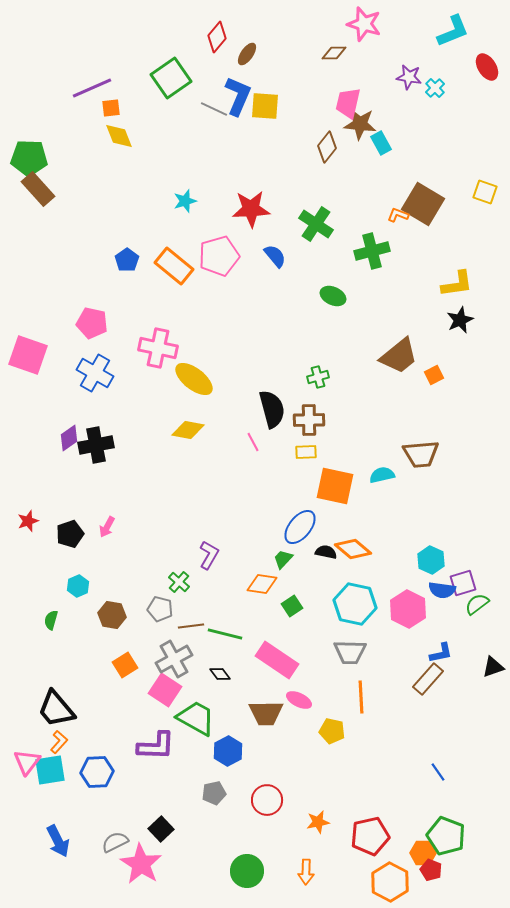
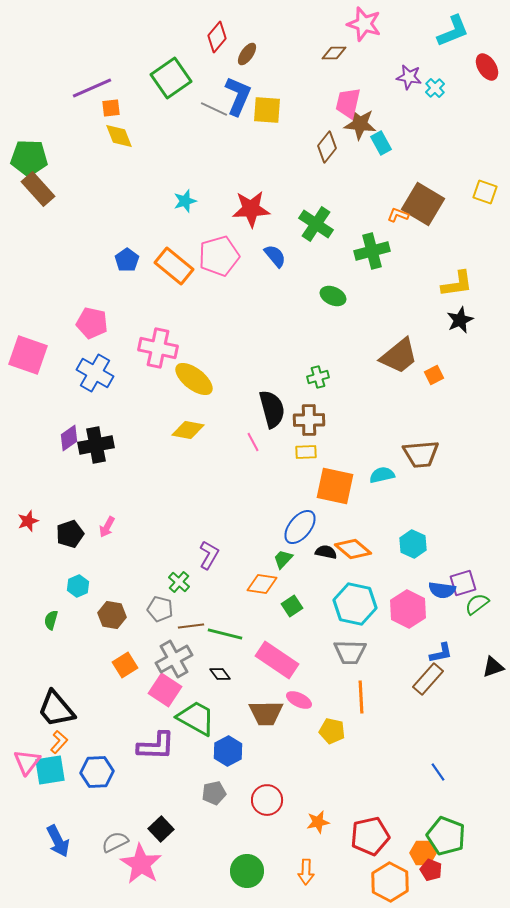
yellow square at (265, 106): moved 2 px right, 4 px down
cyan hexagon at (431, 560): moved 18 px left, 16 px up
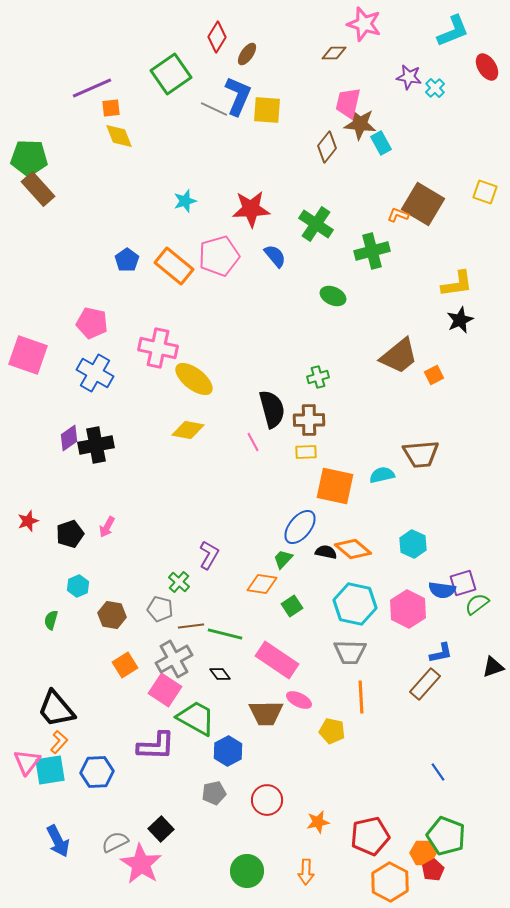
red diamond at (217, 37): rotated 8 degrees counterclockwise
green square at (171, 78): moved 4 px up
brown rectangle at (428, 679): moved 3 px left, 5 px down
red pentagon at (431, 870): moved 2 px right; rotated 20 degrees clockwise
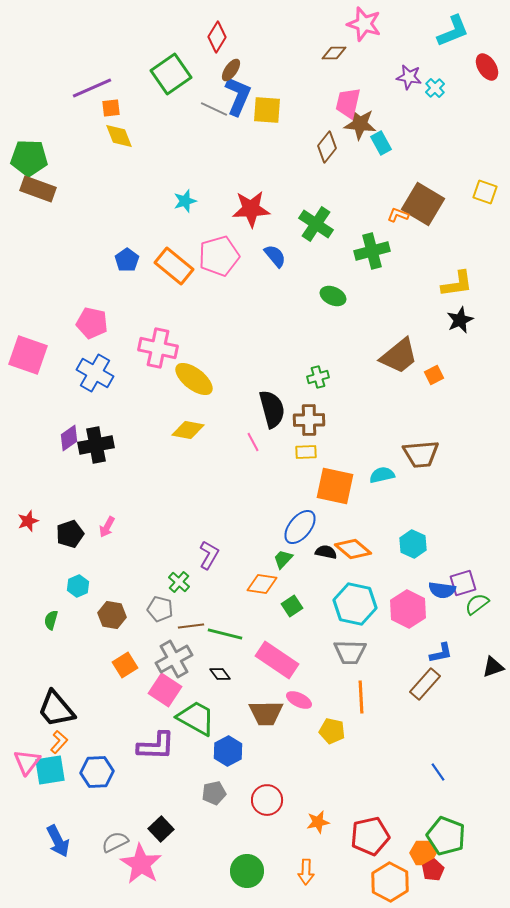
brown ellipse at (247, 54): moved 16 px left, 16 px down
brown rectangle at (38, 189): rotated 28 degrees counterclockwise
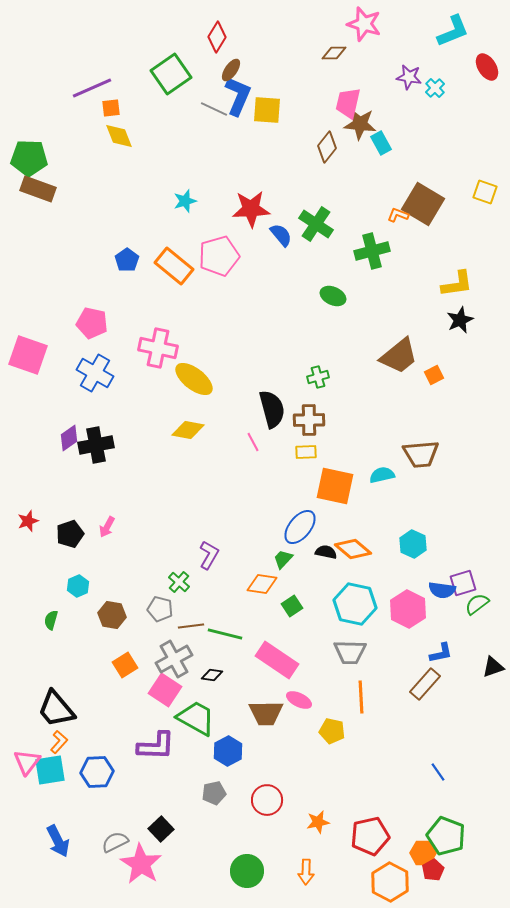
blue semicircle at (275, 256): moved 6 px right, 21 px up
black diamond at (220, 674): moved 8 px left, 1 px down; rotated 45 degrees counterclockwise
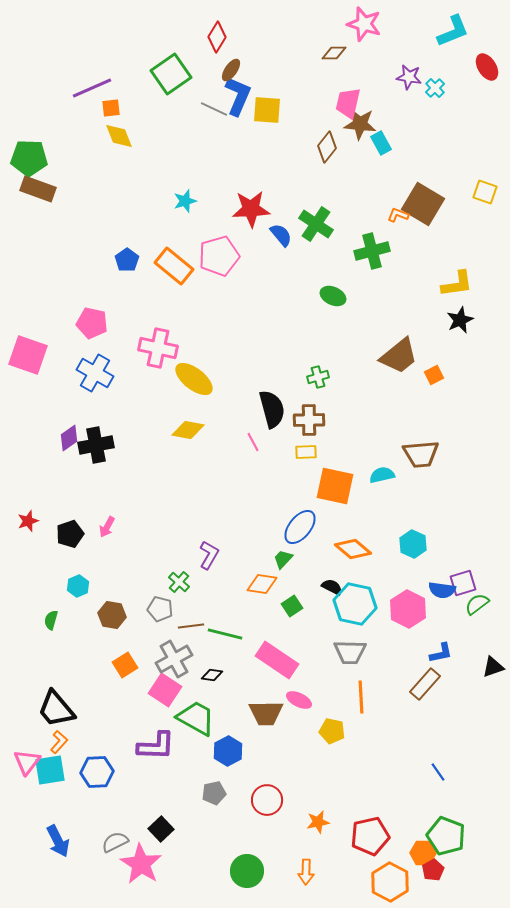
black semicircle at (326, 552): moved 6 px right, 35 px down; rotated 15 degrees clockwise
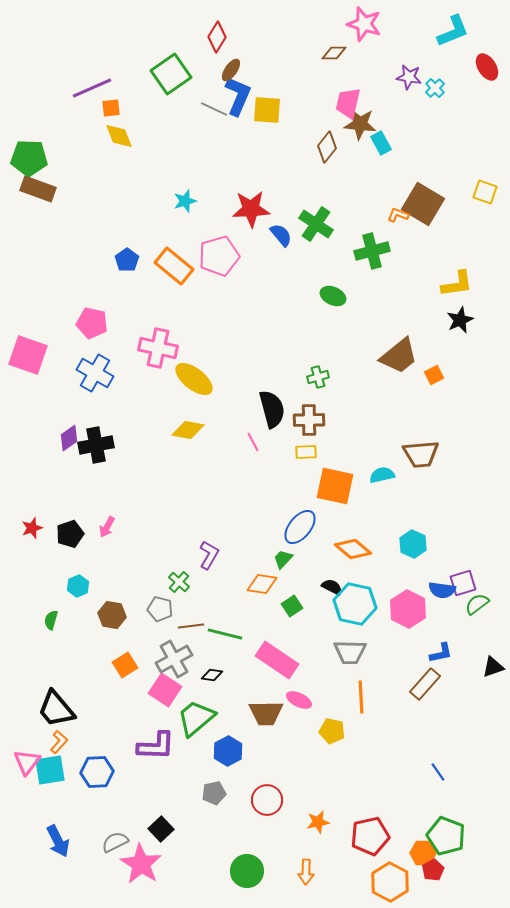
red star at (28, 521): moved 4 px right, 7 px down
green trapezoid at (196, 718): rotated 69 degrees counterclockwise
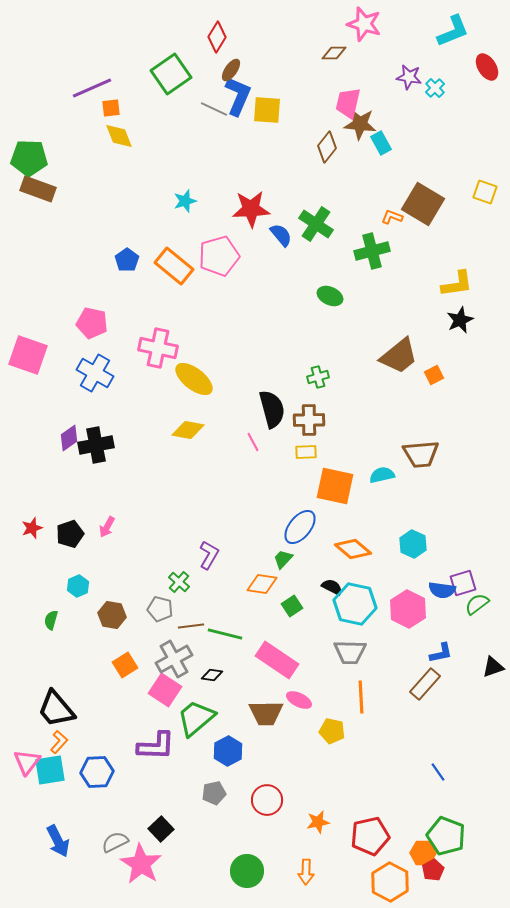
orange L-shape at (398, 215): moved 6 px left, 2 px down
green ellipse at (333, 296): moved 3 px left
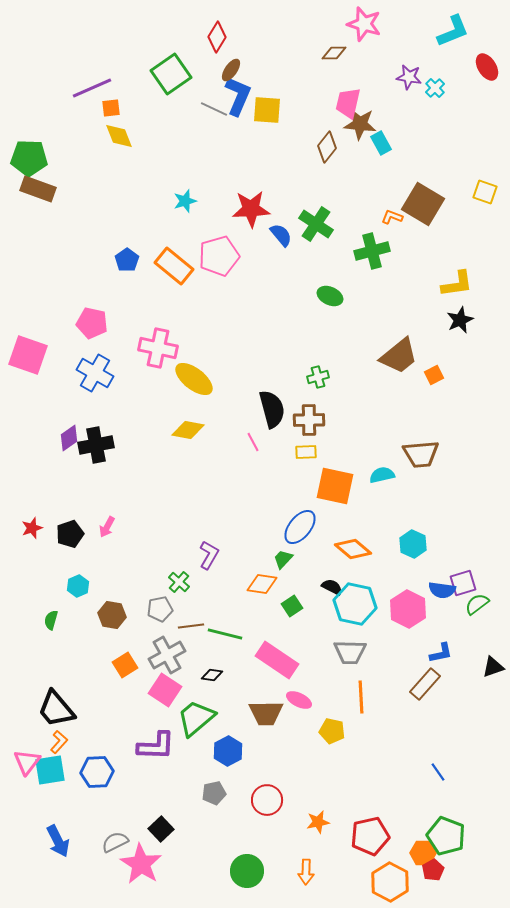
gray pentagon at (160, 609): rotated 25 degrees counterclockwise
gray cross at (174, 659): moved 7 px left, 4 px up
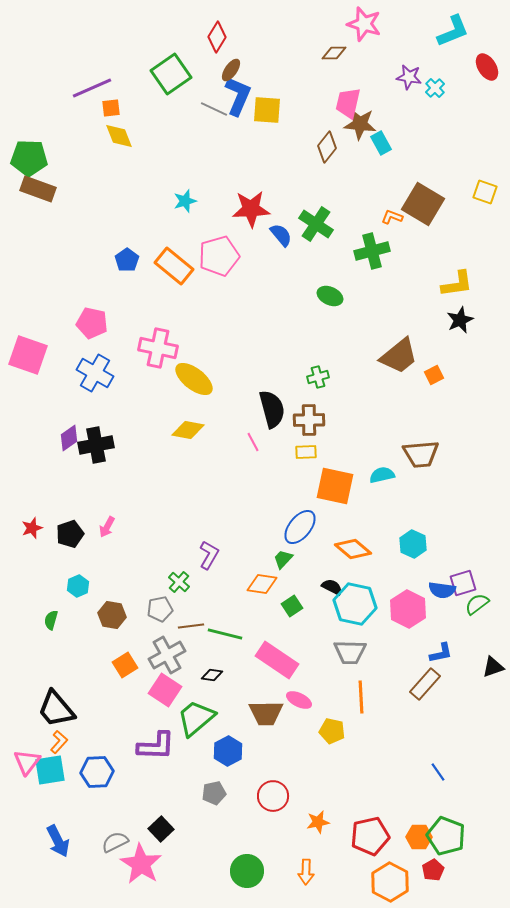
red circle at (267, 800): moved 6 px right, 4 px up
orange hexagon at (423, 853): moved 4 px left, 16 px up
